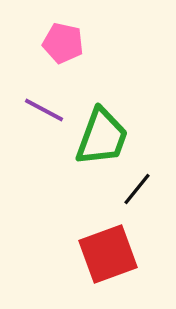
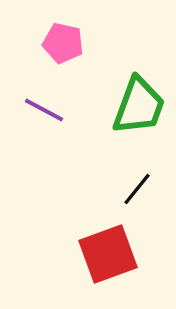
green trapezoid: moved 37 px right, 31 px up
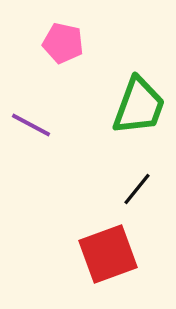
purple line: moved 13 px left, 15 px down
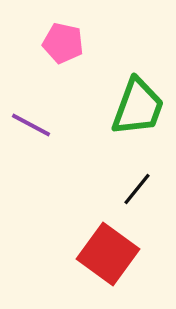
green trapezoid: moved 1 px left, 1 px down
red square: rotated 34 degrees counterclockwise
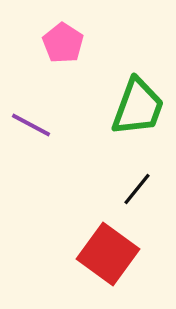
pink pentagon: rotated 21 degrees clockwise
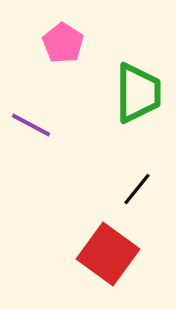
green trapezoid: moved 14 px up; rotated 20 degrees counterclockwise
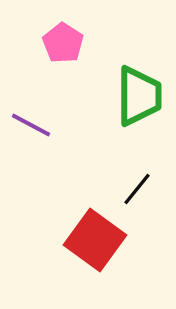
green trapezoid: moved 1 px right, 3 px down
red square: moved 13 px left, 14 px up
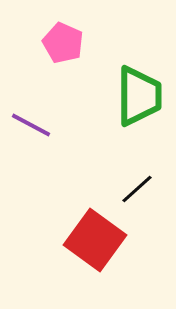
pink pentagon: rotated 9 degrees counterclockwise
black line: rotated 9 degrees clockwise
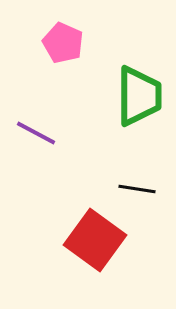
purple line: moved 5 px right, 8 px down
black line: rotated 51 degrees clockwise
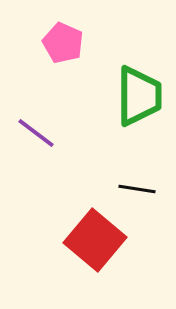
purple line: rotated 9 degrees clockwise
red square: rotated 4 degrees clockwise
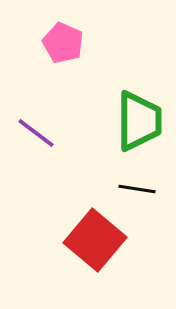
green trapezoid: moved 25 px down
